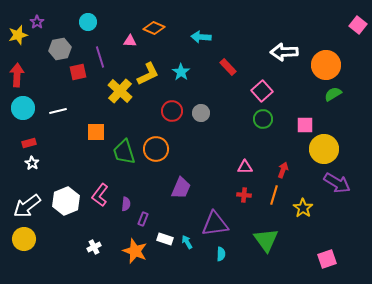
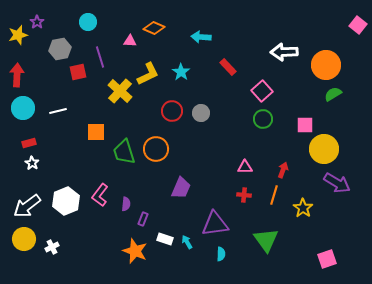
white cross at (94, 247): moved 42 px left
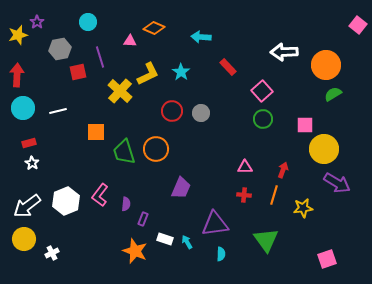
yellow star at (303, 208): rotated 30 degrees clockwise
white cross at (52, 247): moved 6 px down
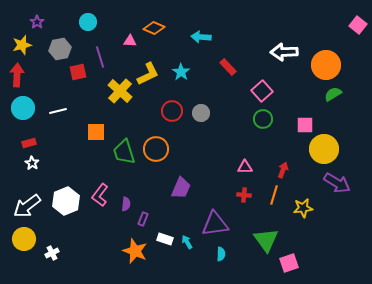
yellow star at (18, 35): moved 4 px right, 10 px down
pink square at (327, 259): moved 38 px left, 4 px down
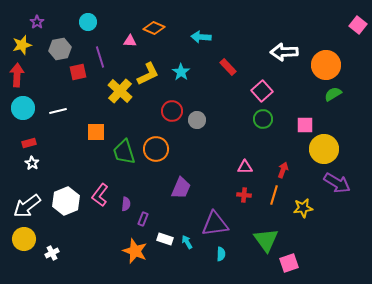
gray circle at (201, 113): moved 4 px left, 7 px down
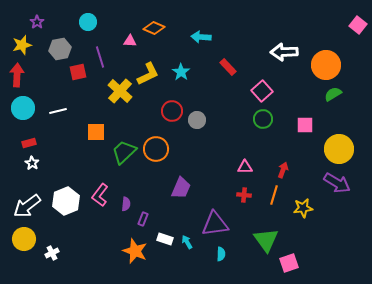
yellow circle at (324, 149): moved 15 px right
green trapezoid at (124, 152): rotated 64 degrees clockwise
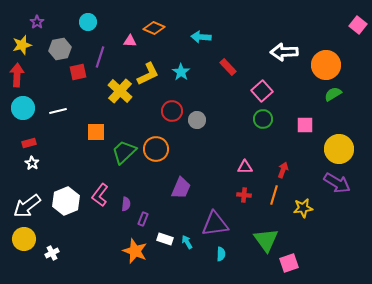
purple line at (100, 57): rotated 35 degrees clockwise
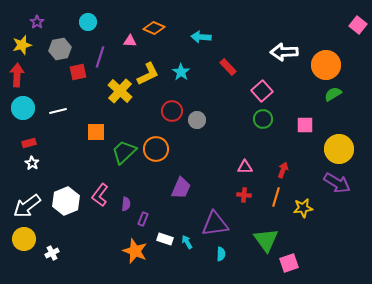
orange line at (274, 195): moved 2 px right, 2 px down
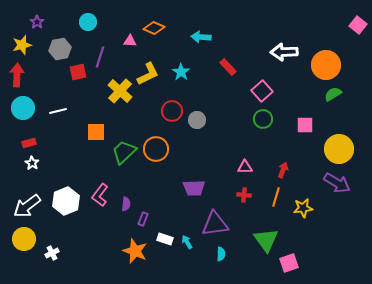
purple trapezoid at (181, 188): moved 13 px right; rotated 65 degrees clockwise
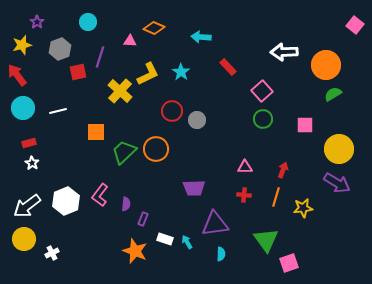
pink square at (358, 25): moved 3 px left
gray hexagon at (60, 49): rotated 10 degrees counterclockwise
red arrow at (17, 75): rotated 40 degrees counterclockwise
